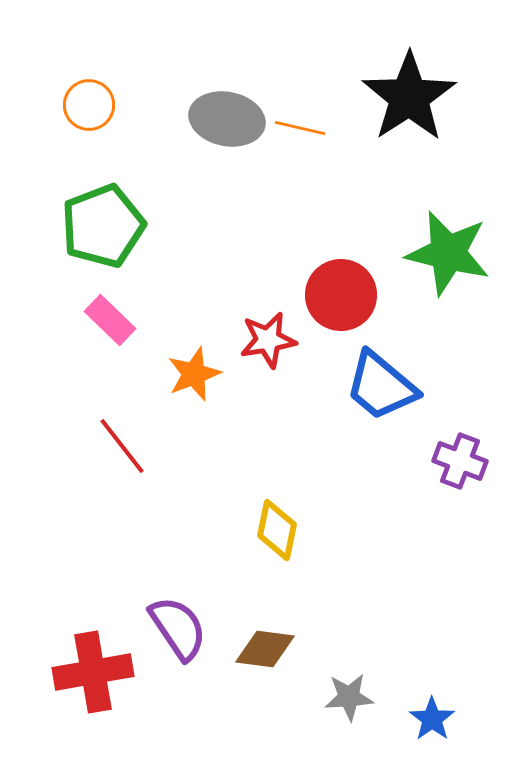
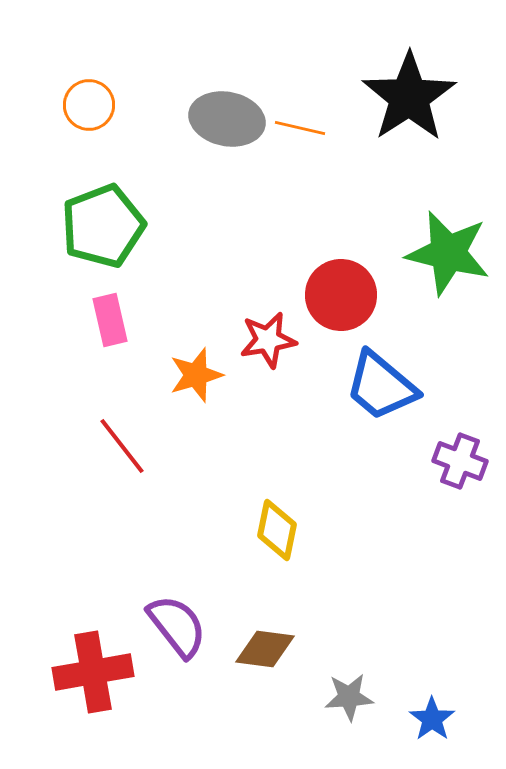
pink rectangle: rotated 33 degrees clockwise
orange star: moved 2 px right, 1 px down; rotated 4 degrees clockwise
purple semicircle: moved 1 px left, 2 px up; rotated 4 degrees counterclockwise
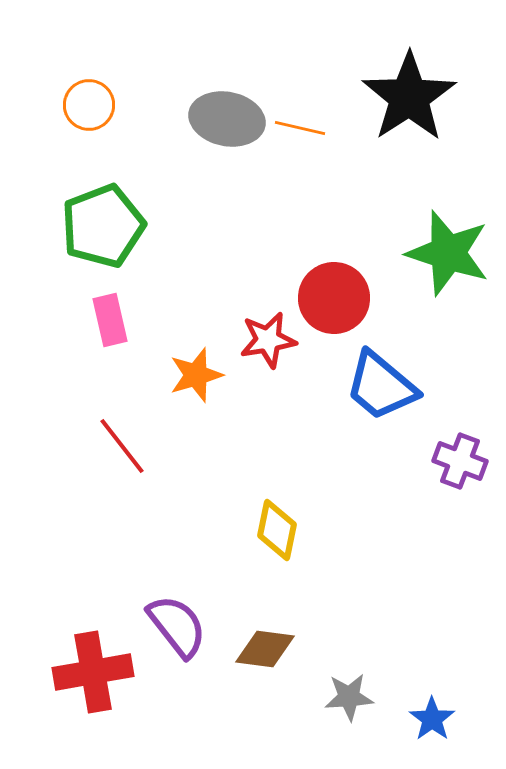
green star: rotated 4 degrees clockwise
red circle: moved 7 px left, 3 px down
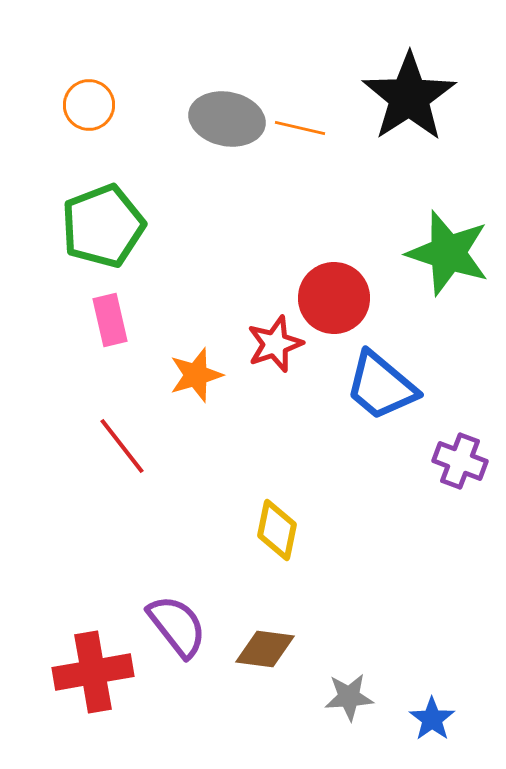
red star: moved 7 px right, 4 px down; rotated 10 degrees counterclockwise
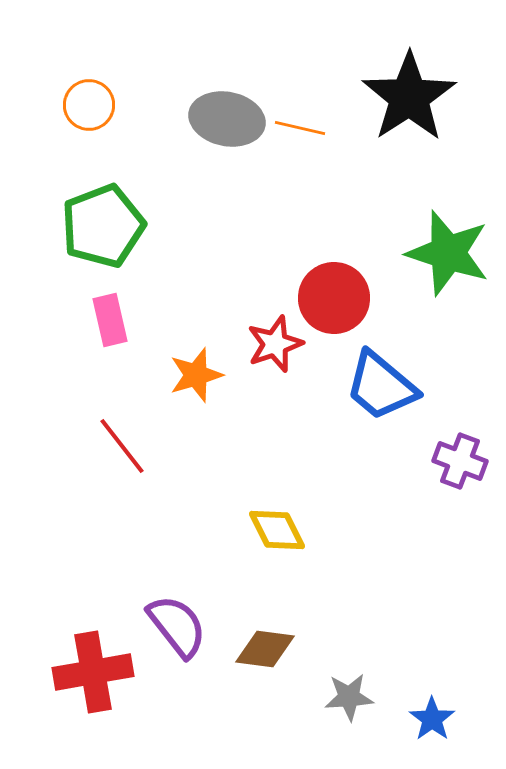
yellow diamond: rotated 38 degrees counterclockwise
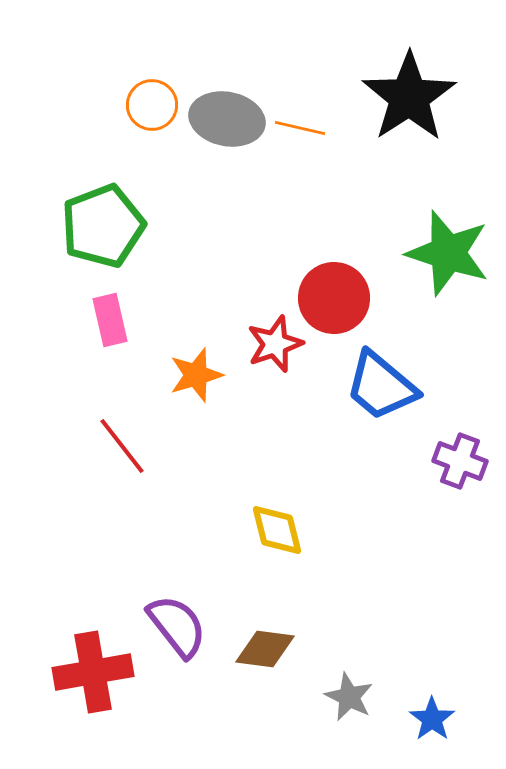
orange circle: moved 63 px right
yellow diamond: rotated 12 degrees clockwise
gray star: rotated 30 degrees clockwise
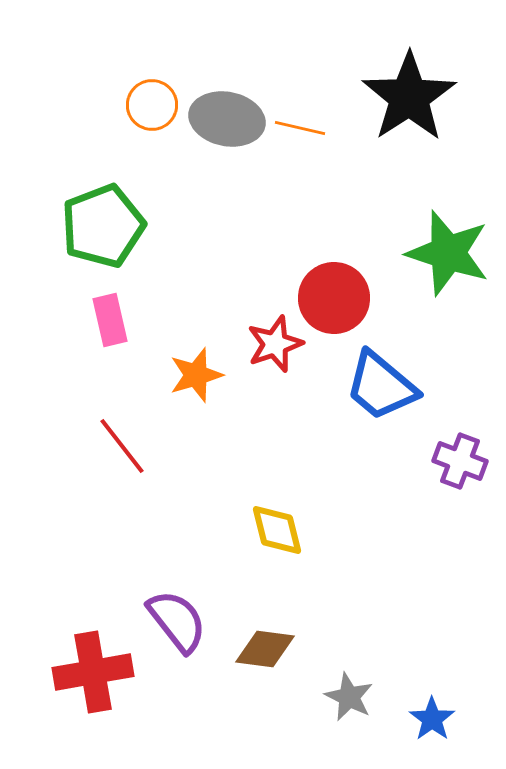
purple semicircle: moved 5 px up
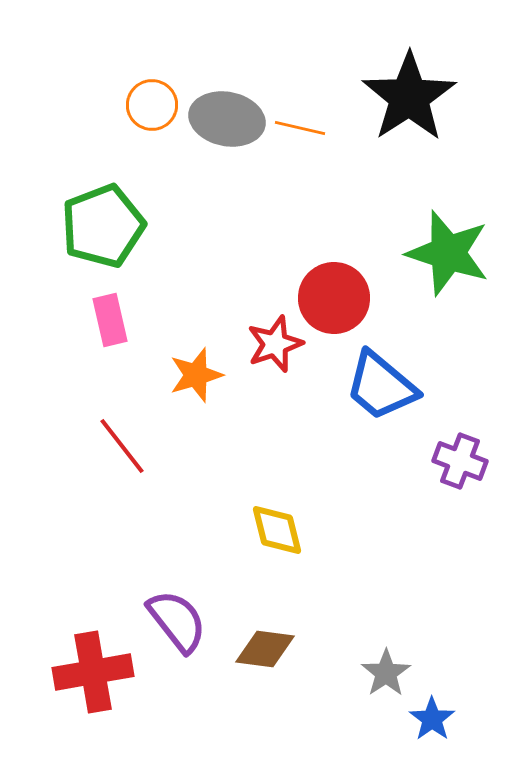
gray star: moved 37 px right, 24 px up; rotated 12 degrees clockwise
